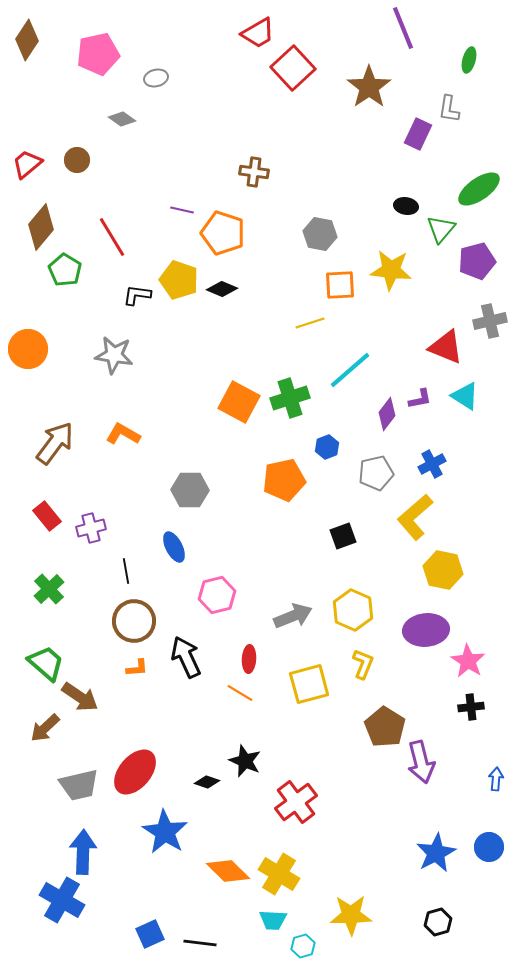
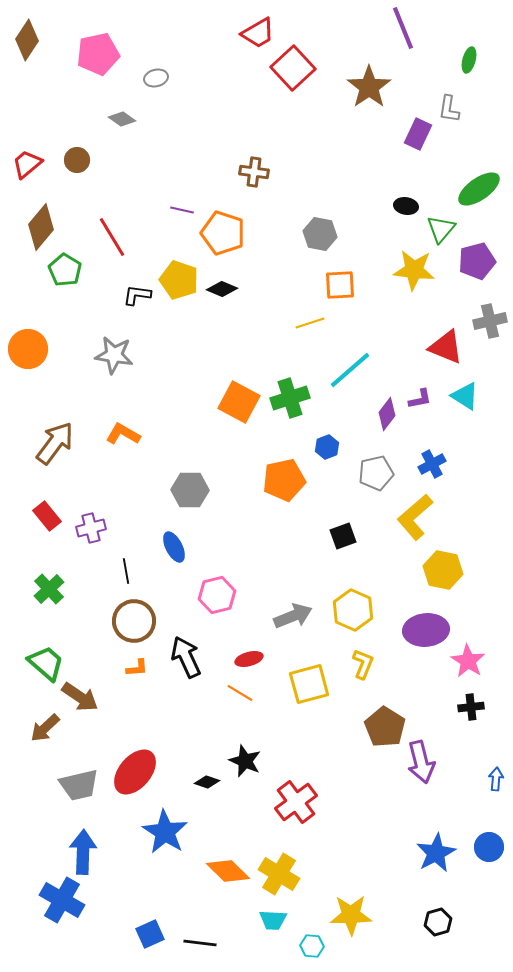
yellow star at (391, 270): moved 23 px right
red ellipse at (249, 659): rotated 72 degrees clockwise
cyan hexagon at (303, 946): moved 9 px right; rotated 20 degrees clockwise
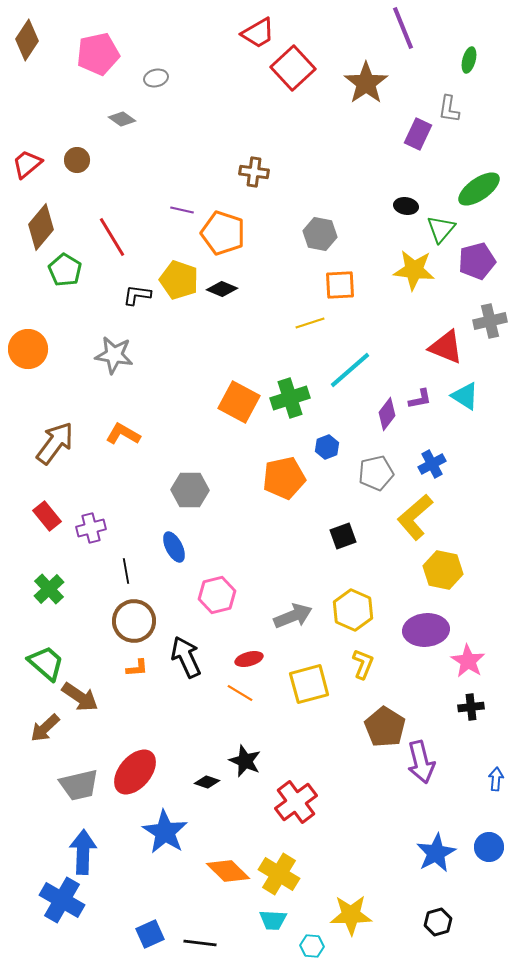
brown star at (369, 87): moved 3 px left, 4 px up
orange pentagon at (284, 480): moved 2 px up
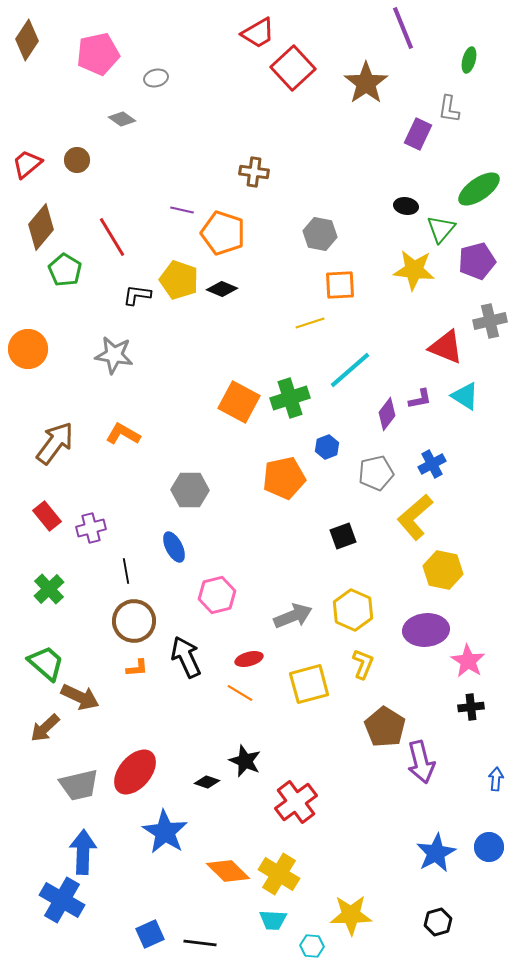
brown arrow at (80, 697): rotated 9 degrees counterclockwise
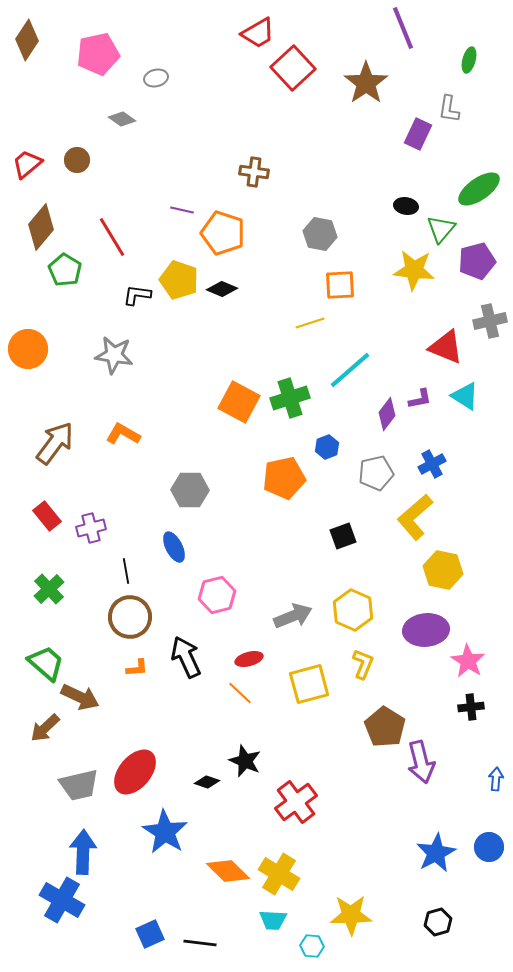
brown circle at (134, 621): moved 4 px left, 4 px up
orange line at (240, 693): rotated 12 degrees clockwise
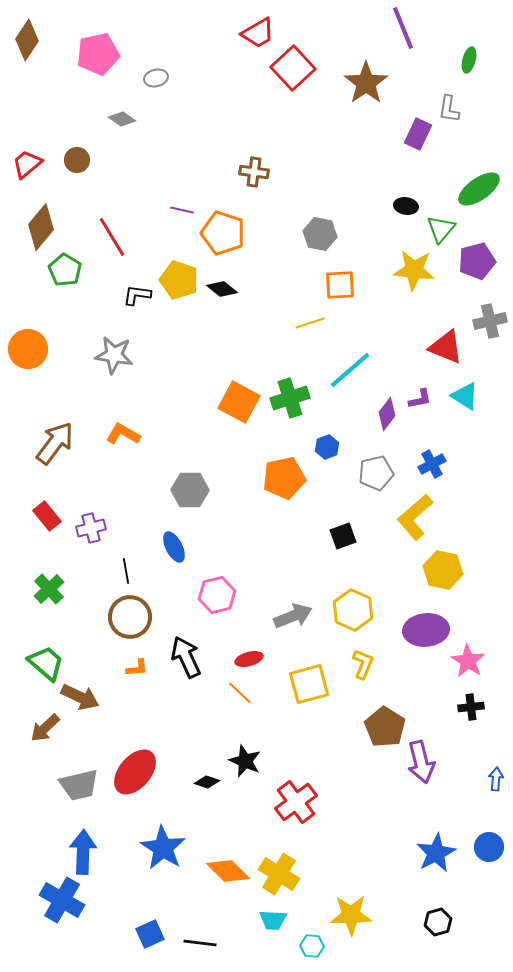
black diamond at (222, 289): rotated 16 degrees clockwise
blue star at (165, 832): moved 2 px left, 16 px down
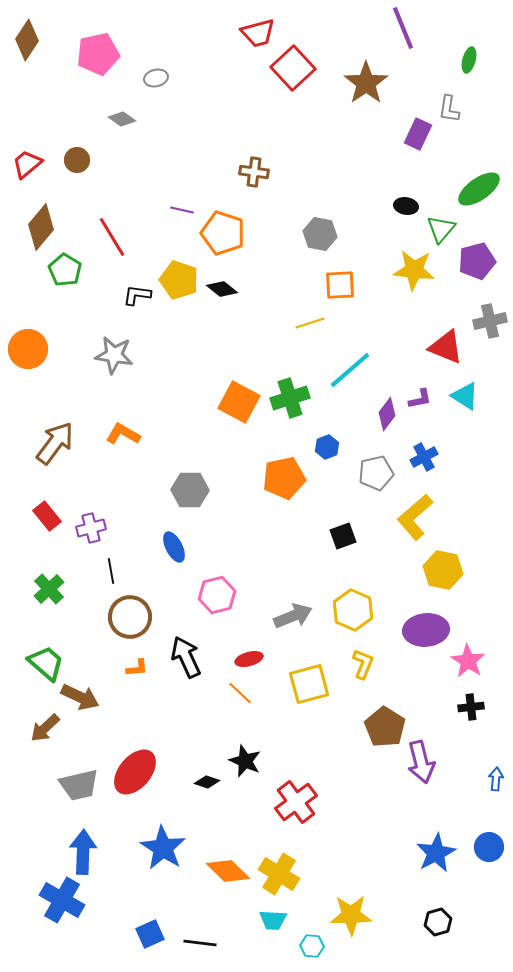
red trapezoid at (258, 33): rotated 15 degrees clockwise
blue cross at (432, 464): moved 8 px left, 7 px up
black line at (126, 571): moved 15 px left
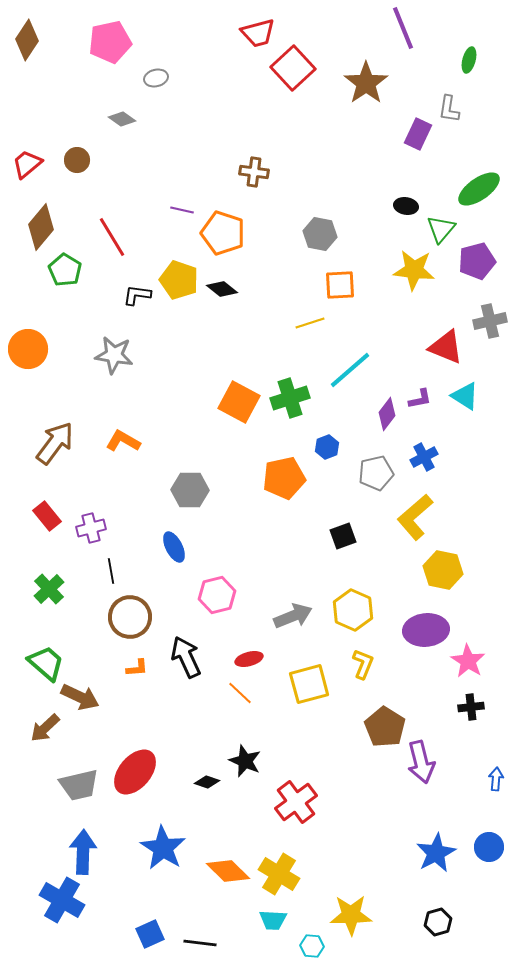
pink pentagon at (98, 54): moved 12 px right, 12 px up
orange L-shape at (123, 434): moved 7 px down
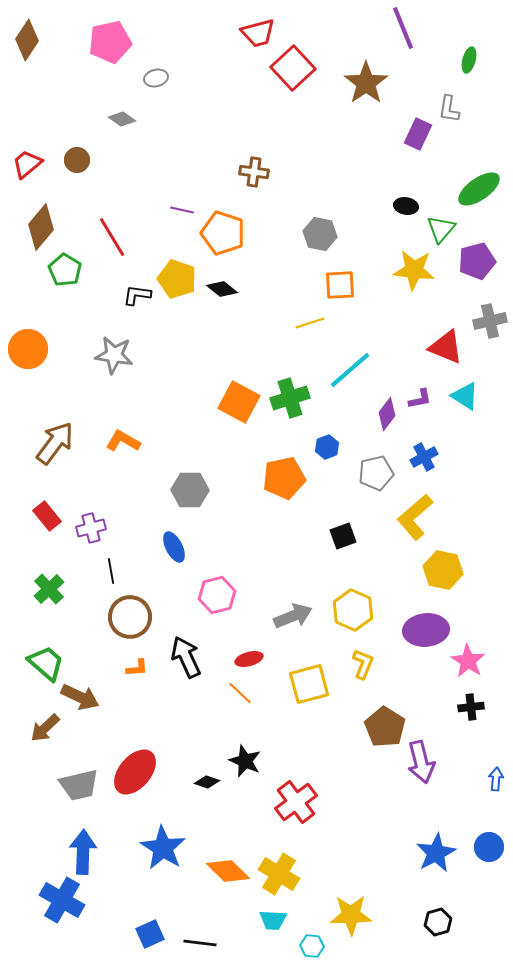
yellow pentagon at (179, 280): moved 2 px left, 1 px up
